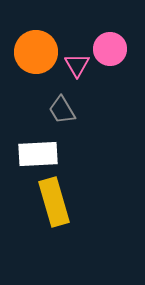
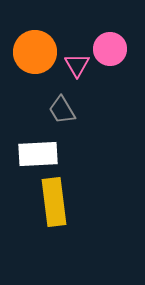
orange circle: moved 1 px left
yellow rectangle: rotated 9 degrees clockwise
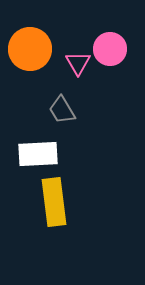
orange circle: moved 5 px left, 3 px up
pink triangle: moved 1 px right, 2 px up
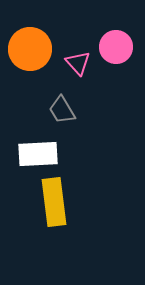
pink circle: moved 6 px right, 2 px up
pink triangle: rotated 12 degrees counterclockwise
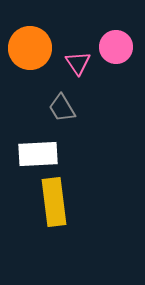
orange circle: moved 1 px up
pink triangle: rotated 8 degrees clockwise
gray trapezoid: moved 2 px up
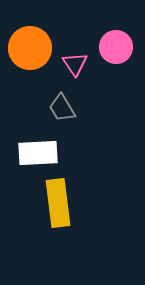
pink triangle: moved 3 px left, 1 px down
white rectangle: moved 1 px up
yellow rectangle: moved 4 px right, 1 px down
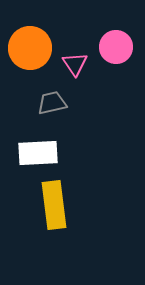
gray trapezoid: moved 10 px left, 5 px up; rotated 108 degrees clockwise
yellow rectangle: moved 4 px left, 2 px down
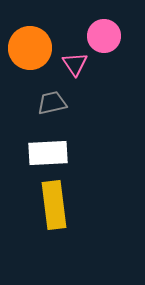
pink circle: moved 12 px left, 11 px up
white rectangle: moved 10 px right
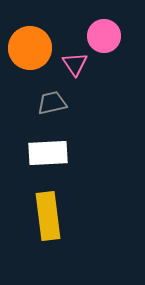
yellow rectangle: moved 6 px left, 11 px down
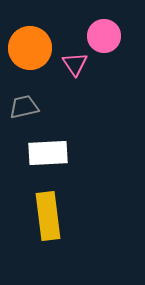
gray trapezoid: moved 28 px left, 4 px down
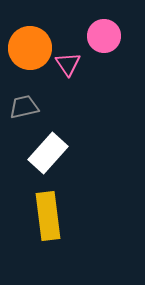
pink triangle: moved 7 px left
white rectangle: rotated 45 degrees counterclockwise
